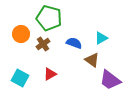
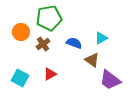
green pentagon: rotated 25 degrees counterclockwise
orange circle: moved 2 px up
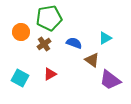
cyan triangle: moved 4 px right
brown cross: moved 1 px right
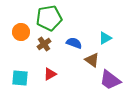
cyan square: rotated 24 degrees counterclockwise
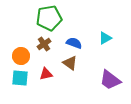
orange circle: moved 24 px down
brown triangle: moved 22 px left, 3 px down
red triangle: moved 4 px left; rotated 16 degrees clockwise
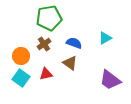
cyan square: moved 1 px right; rotated 30 degrees clockwise
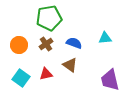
cyan triangle: rotated 24 degrees clockwise
brown cross: moved 2 px right
orange circle: moved 2 px left, 11 px up
brown triangle: moved 2 px down
purple trapezoid: rotated 40 degrees clockwise
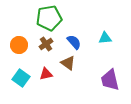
blue semicircle: moved 1 px up; rotated 28 degrees clockwise
brown triangle: moved 2 px left, 2 px up
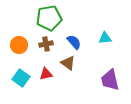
brown cross: rotated 24 degrees clockwise
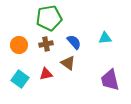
cyan square: moved 1 px left, 1 px down
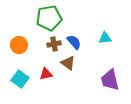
brown cross: moved 8 px right
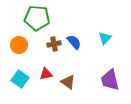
green pentagon: moved 12 px left; rotated 15 degrees clockwise
cyan triangle: rotated 40 degrees counterclockwise
brown triangle: moved 19 px down
